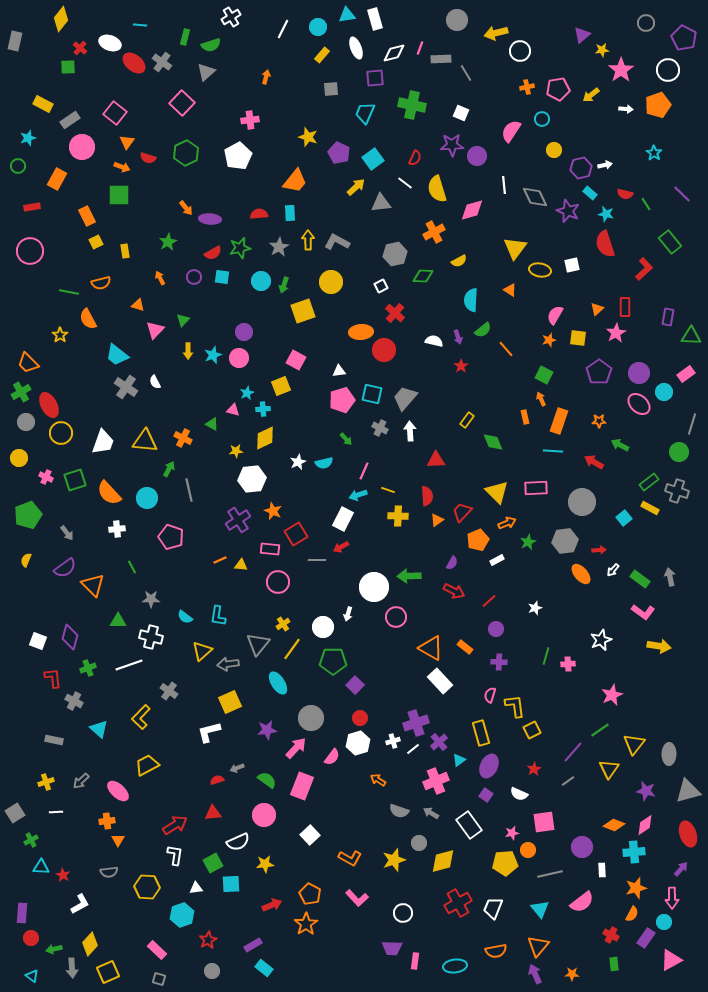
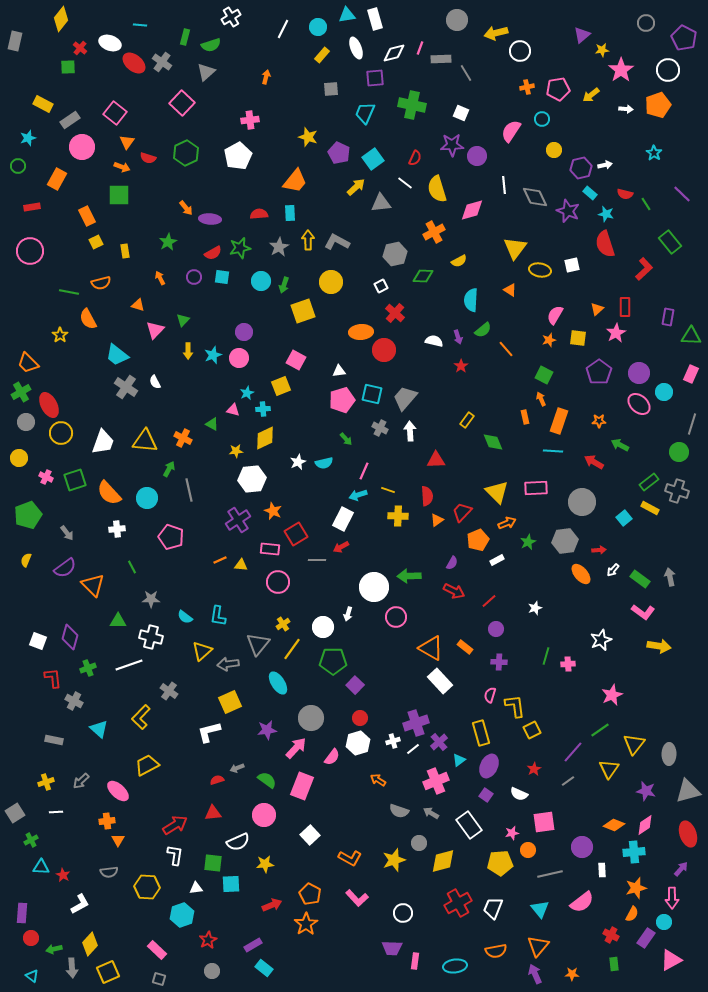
pink rectangle at (686, 374): moved 5 px right; rotated 30 degrees counterclockwise
green square at (213, 863): rotated 36 degrees clockwise
yellow pentagon at (505, 863): moved 5 px left
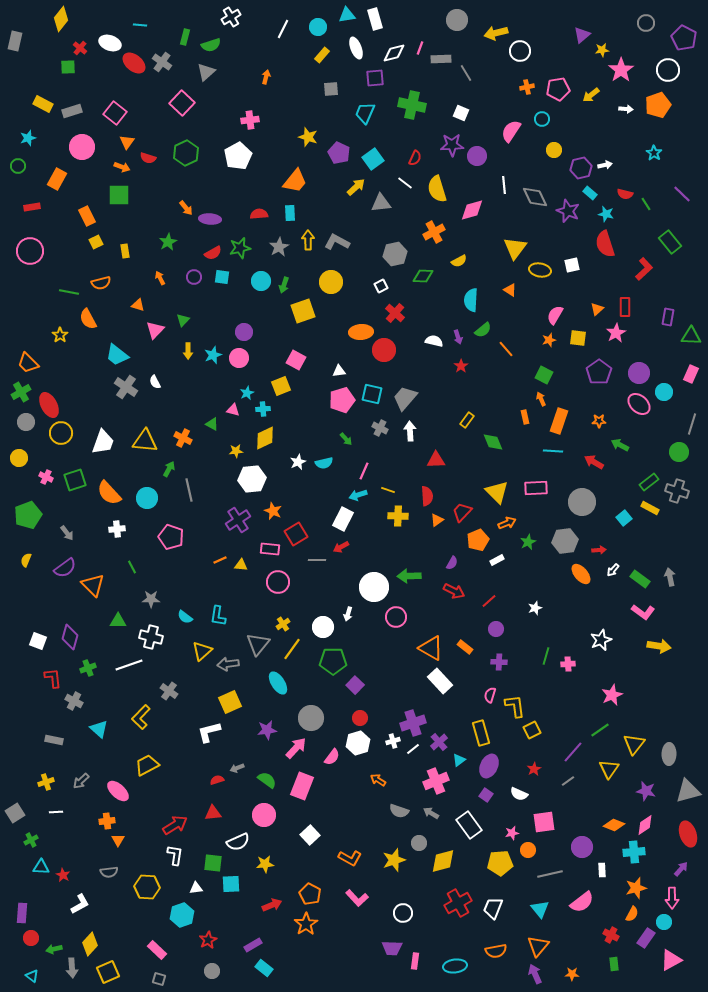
gray rectangle at (70, 120): moved 2 px right, 9 px up; rotated 18 degrees clockwise
purple cross at (416, 723): moved 3 px left
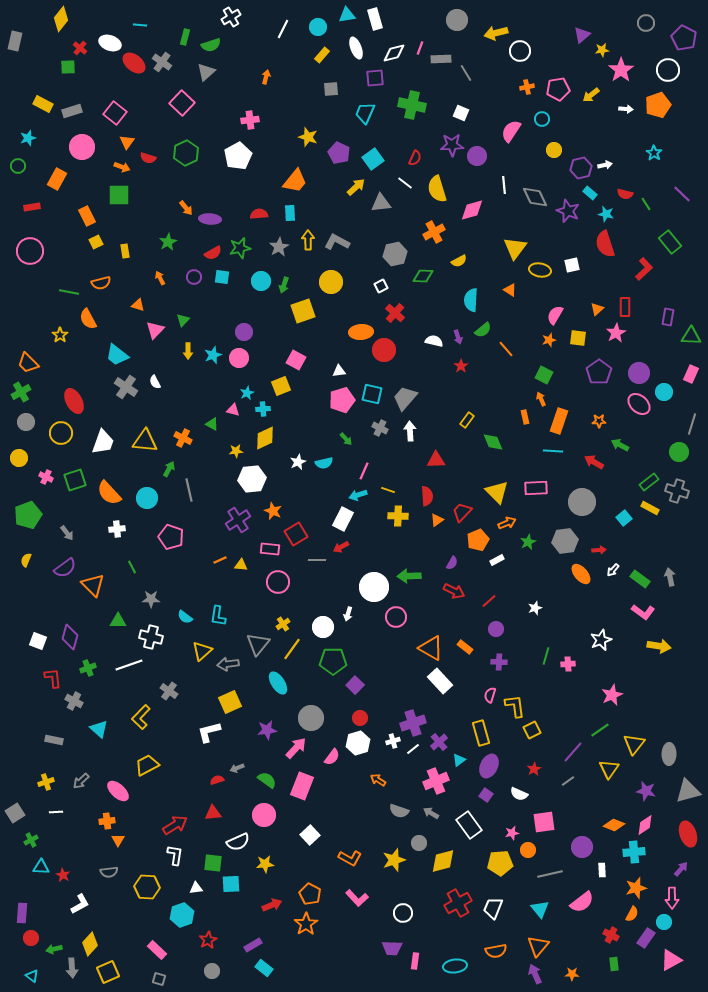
red ellipse at (49, 405): moved 25 px right, 4 px up
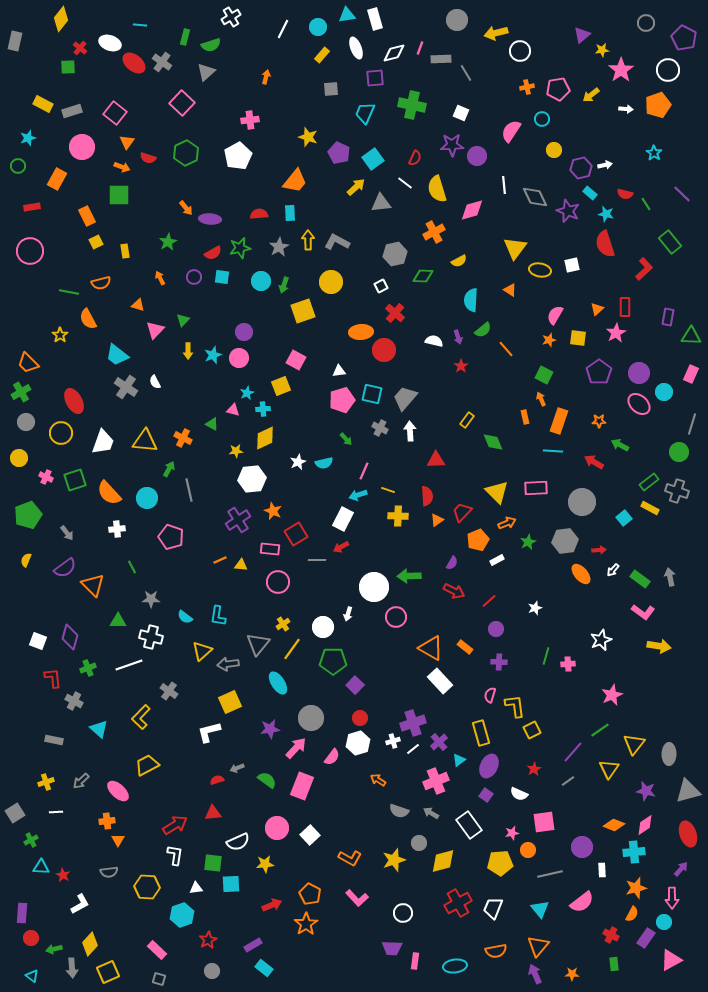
purple star at (267, 730): moved 3 px right, 1 px up
pink circle at (264, 815): moved 13 px right, 13 px down
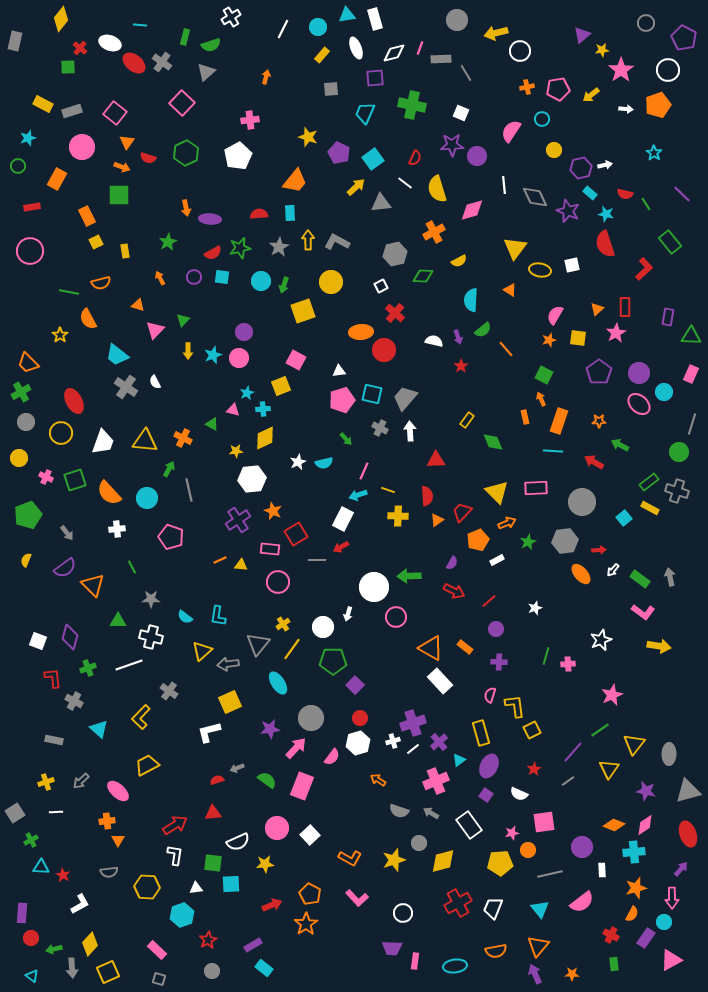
orange arrow at (186, 208): rotated 28 degrees clockwise
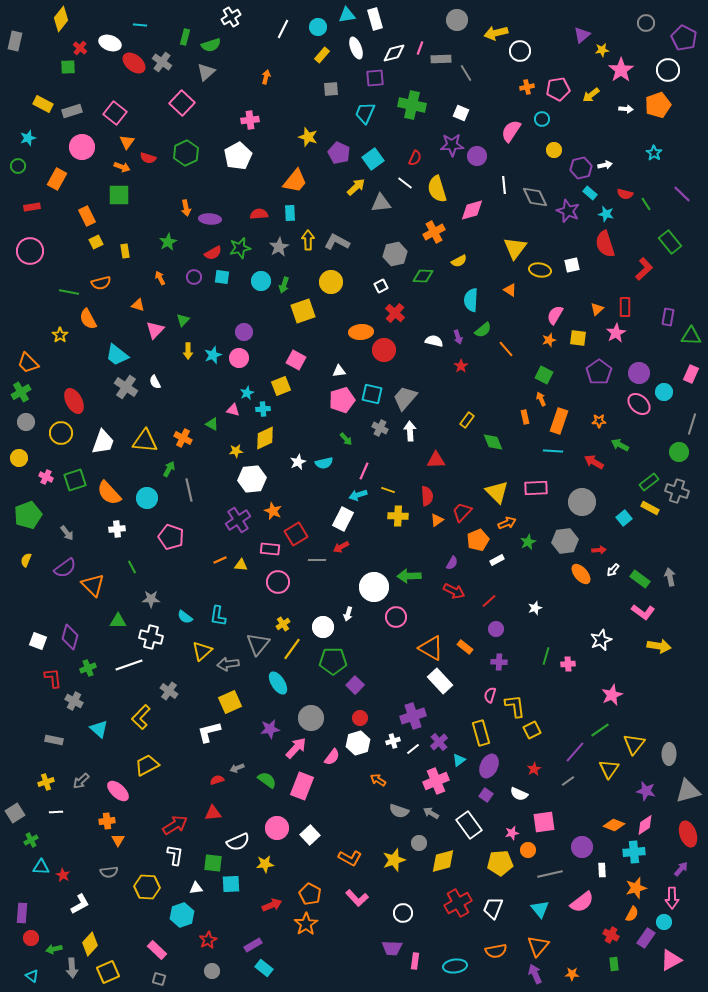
purple cross at (413, 723): moved 7 px up
purple line at (573, 752): moved 2 px right
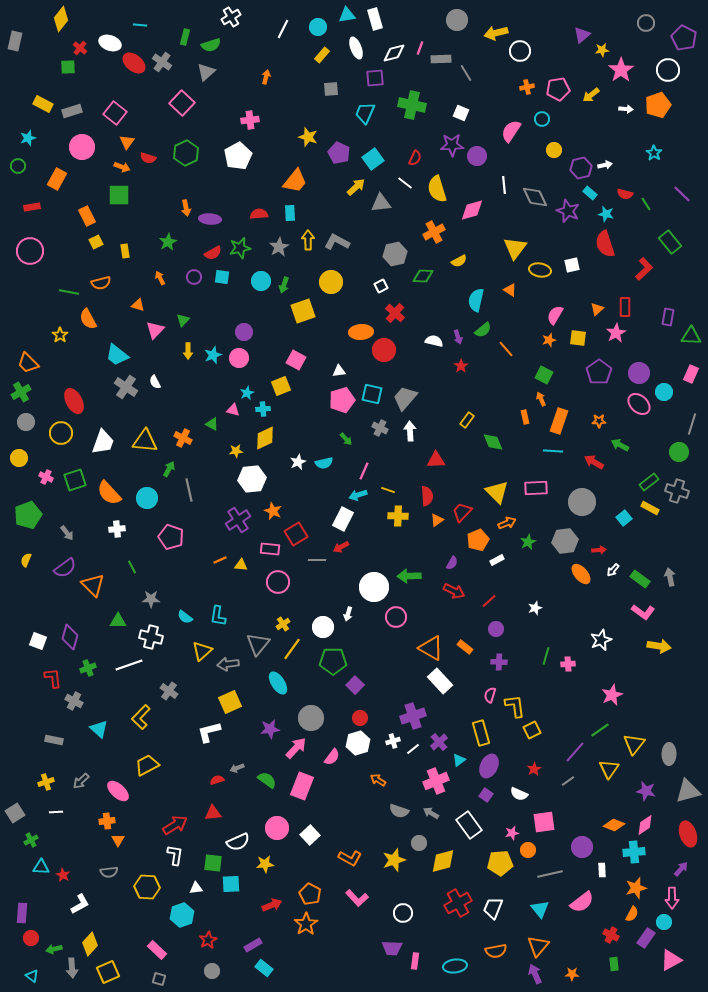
cyan semicircle at (471, 300): moved 5 px right; rotated 10 degrees clockwise
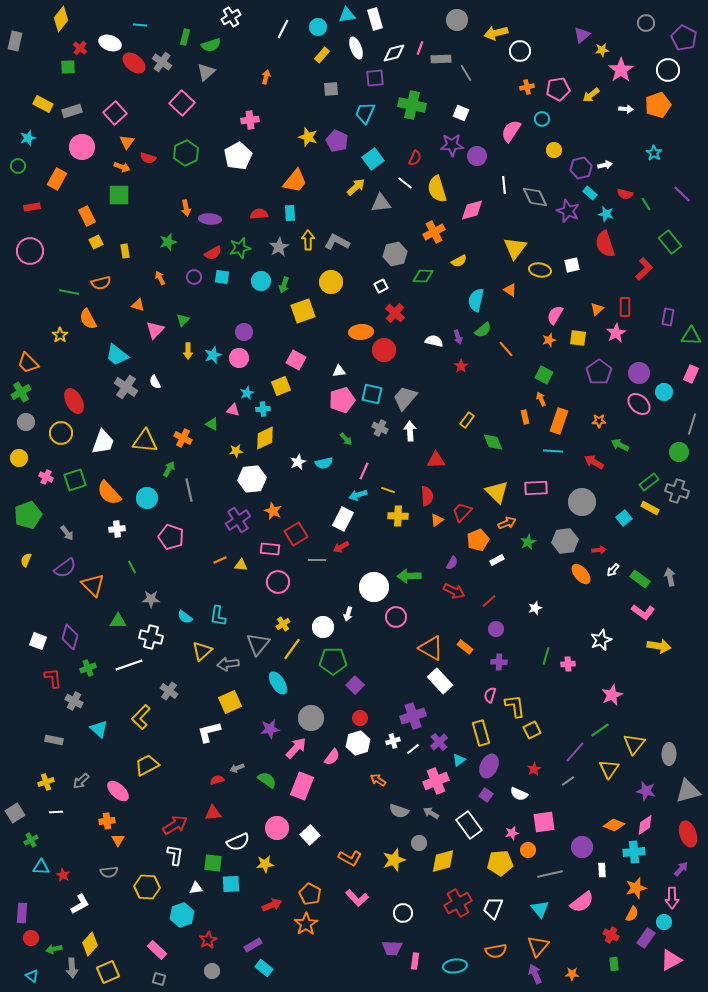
pink square at (115, 113): rotated 10 degrees clockwise
purple pentagon at (339, 153): moved 2 px left, 12 px up
green star at (168, 242): rotated 12 degrees clockwise
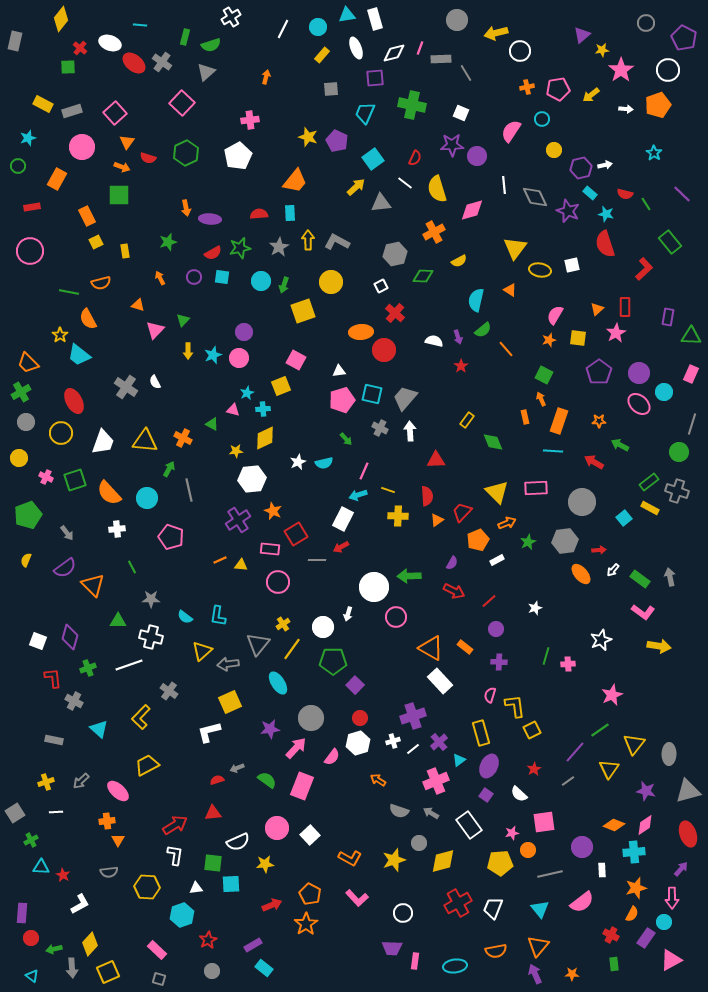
cyan trapezoid at (117, 355): moved 38 px left
white semicircle at (519, 794): rotated 18 degrees clockwise
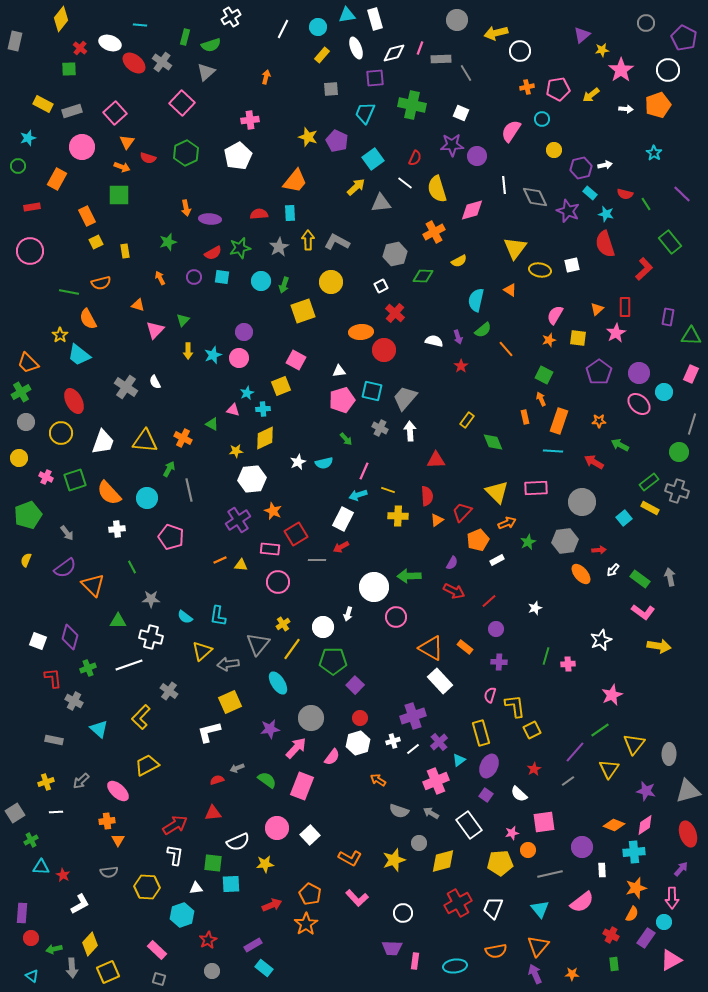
green square at (68, 67): moved 1 px right, 2 px down
cyan square at (372, 394): moved 3 px up
